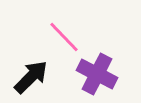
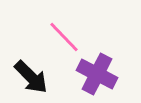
black arrow: rotated 90 degrees clockwise
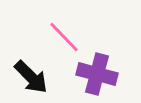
purple cross: rotated 12 degrees counterclockwise
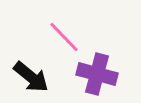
black arrow: rotated 6 degrees counterclockwise
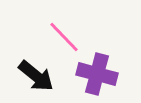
black arrow: moved 5 px right, 1 px up
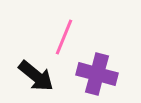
pink line: rotated 66 degrees clockwise
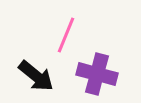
pink line: moved 2 px right, 2 px up
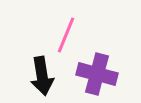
black arrow: moved 6 px right; rotated 42 degrees clockwise
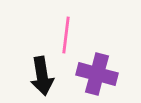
pink line: rotated 15 degrees counterclockwise
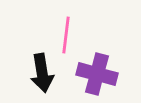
black arrow: moved 3 px up
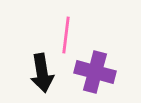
purple cross: moved 2 px left, 2 px up
